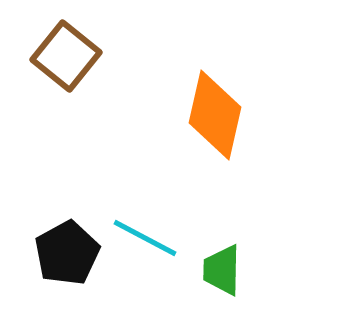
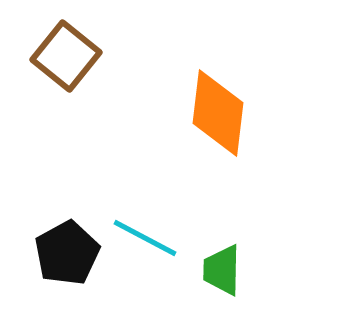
orange diamond: moved 3 px right, 2 px up; rotated 6 degrees counterclockwise
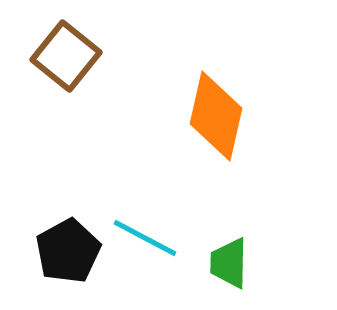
orange diamond: moved 2 px left, 3 px down; rotated 6 degrees clockwise
black pentagon: moved 1 px right, 2 px up
green trapezoid: moved 7 px right, 7 px up
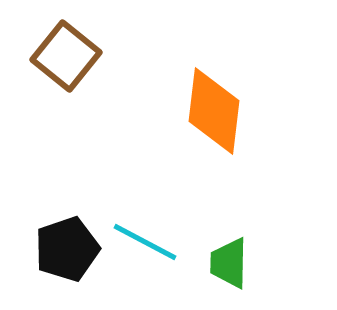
orange diamond: moved 2 px left, 5 px up; rotated 6 degrees counterclockwise
cyan line: moved 4 px down
black pentagon: moved 1 px left, 2 px up; rotated 10 degrees clockwise
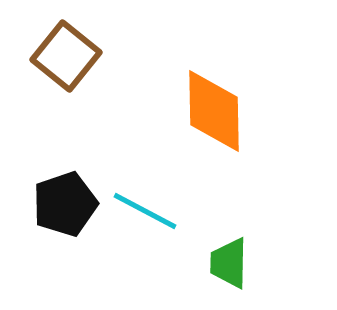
orange diamond: rotated 8 degrees counterclockwise
cyan line: moved 31 px up
black pentagon: moved 2 px left, 45 px up
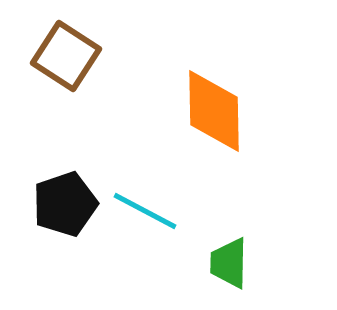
brown square: rotated 6 degrees counterclockwise
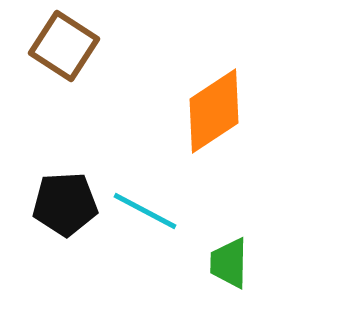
brown square: moved 2 px left, 10 px up
orange diamond: rotated 58 degrees clockwise
black pentagon: rotated 16 degrees clockwise
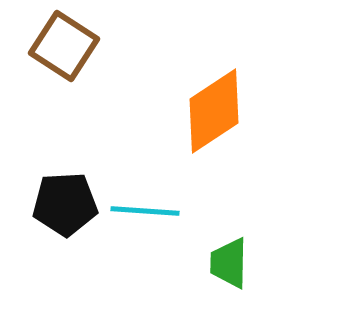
cyan line: rotated 24 degrees counterclockwise
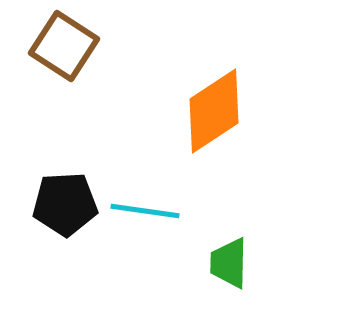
cyan line: rotated 4 degrees clockwise
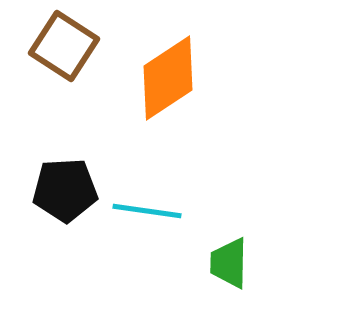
orange diamond: moved 46 px left, 33 px up
black pentagon: moved 14 px up
cyan line: moved 2 px right
